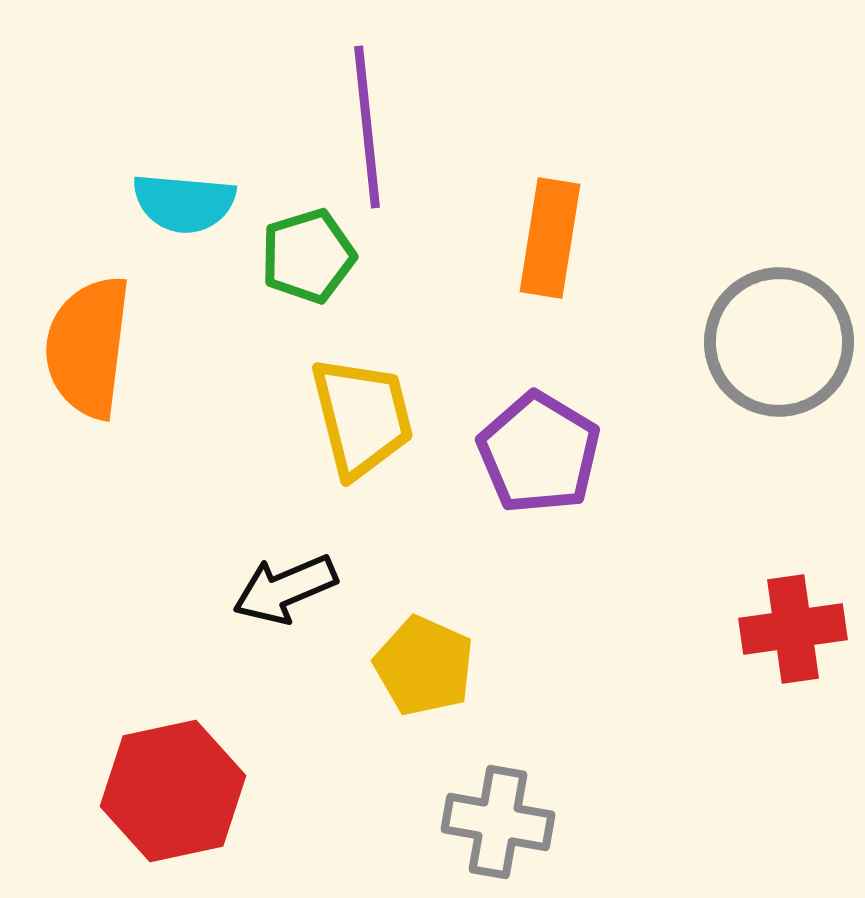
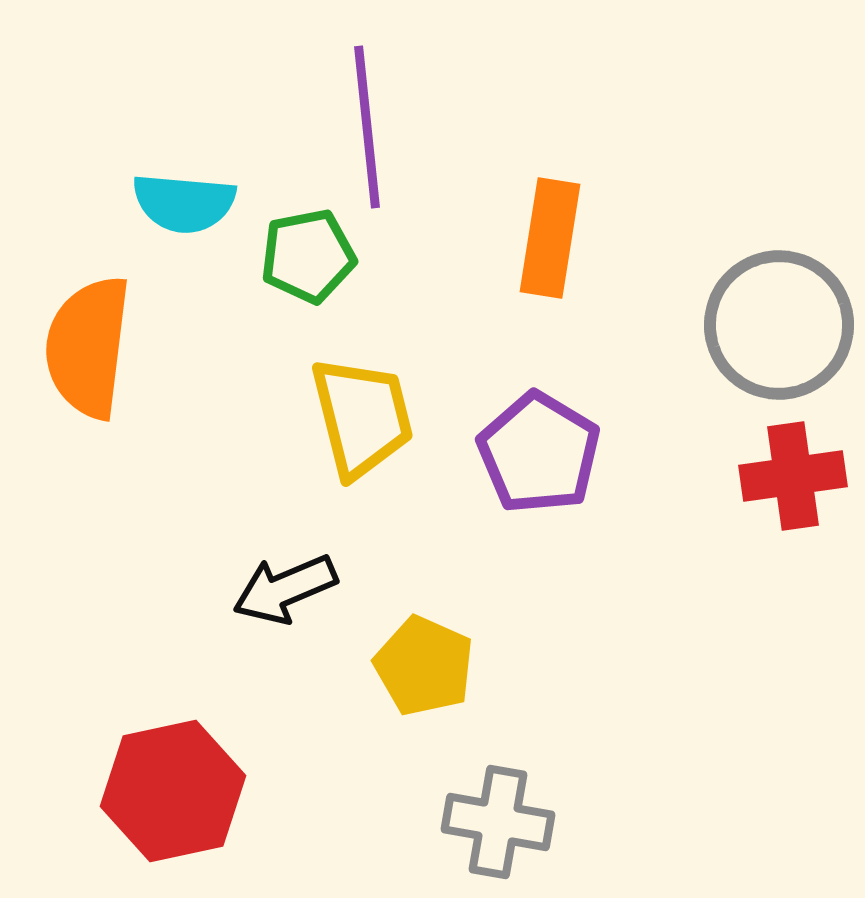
green pentagon: rotated 6 degrees clockwise
gray circle: moved 17 px up
red cross: moved 153 px up
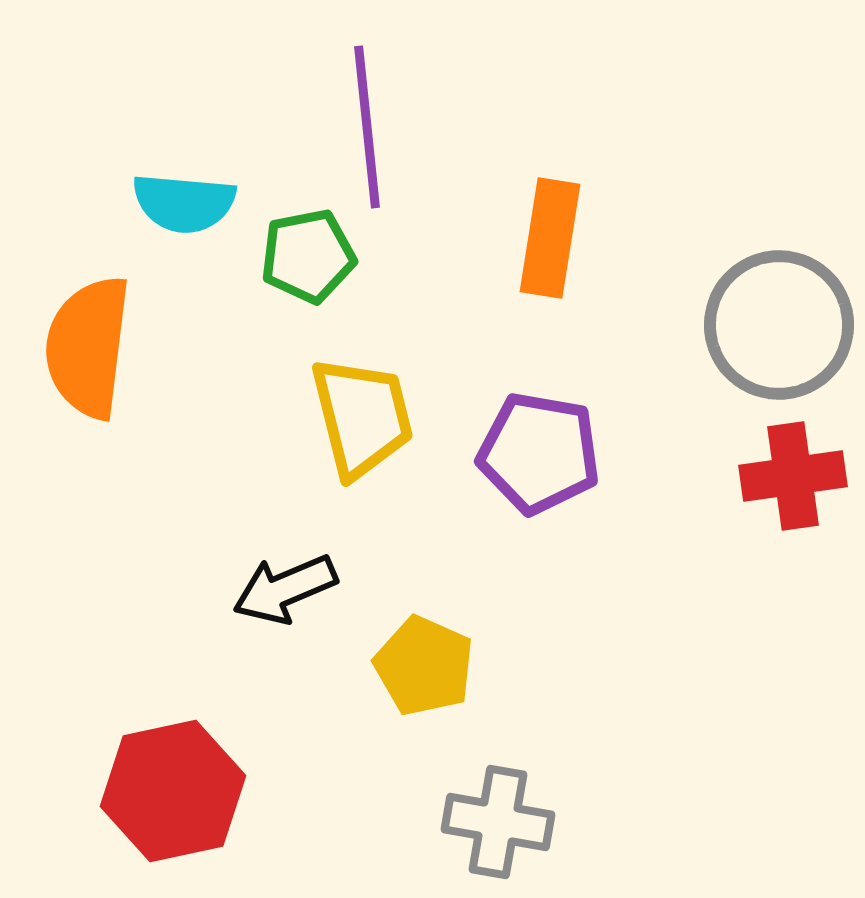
purple pentagon: rotated 21 degrees counterclockwise
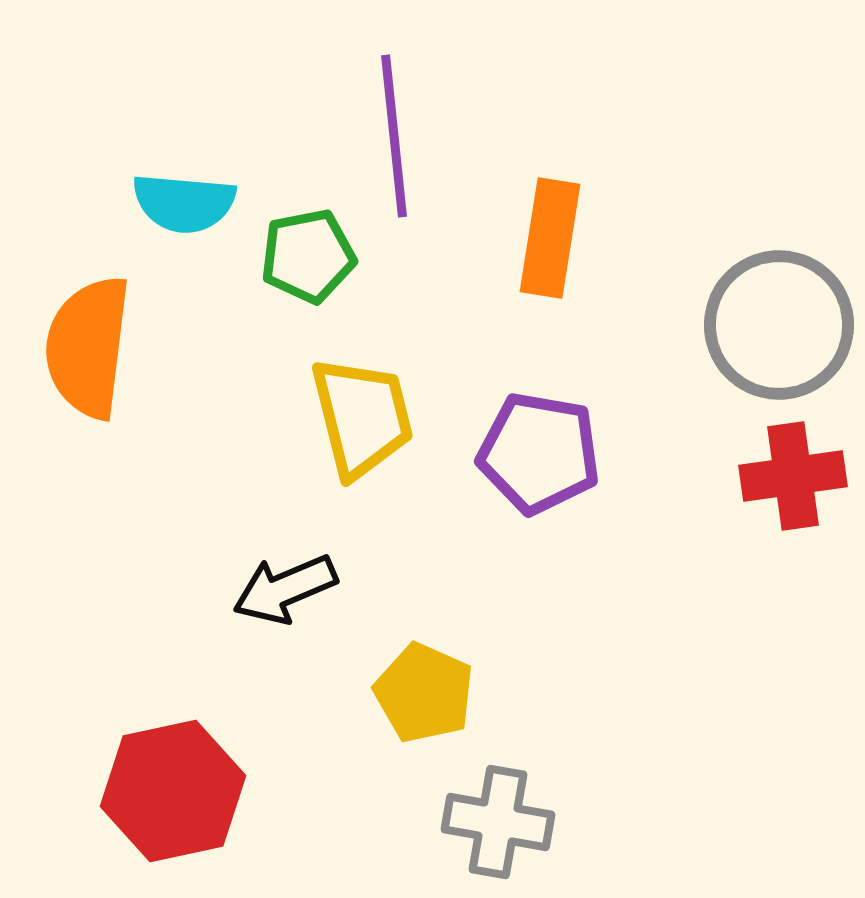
purple line: moved 27 px right, 9 px down
yellow pentagon: moved 27 px down
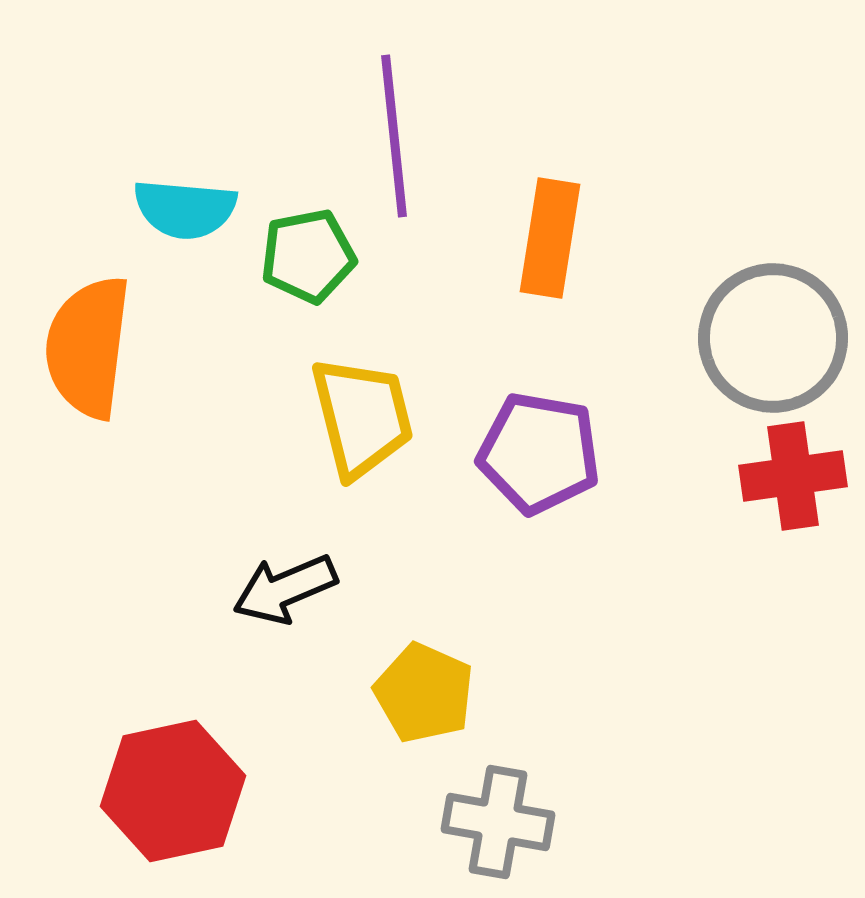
cyan semicircle: moved 1 px right, 6 px down
gray circle: moved 6 px left, 13 px down
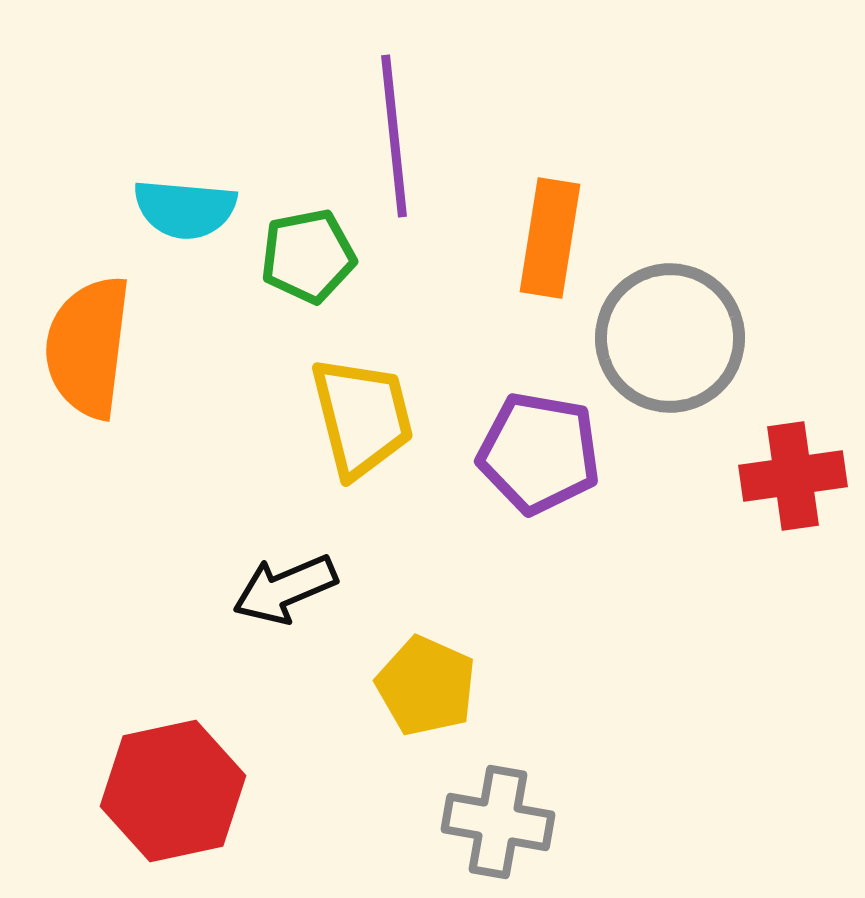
gray circle: moved 103 px left
yellow pentagon: moved 2 px right, 7 px up
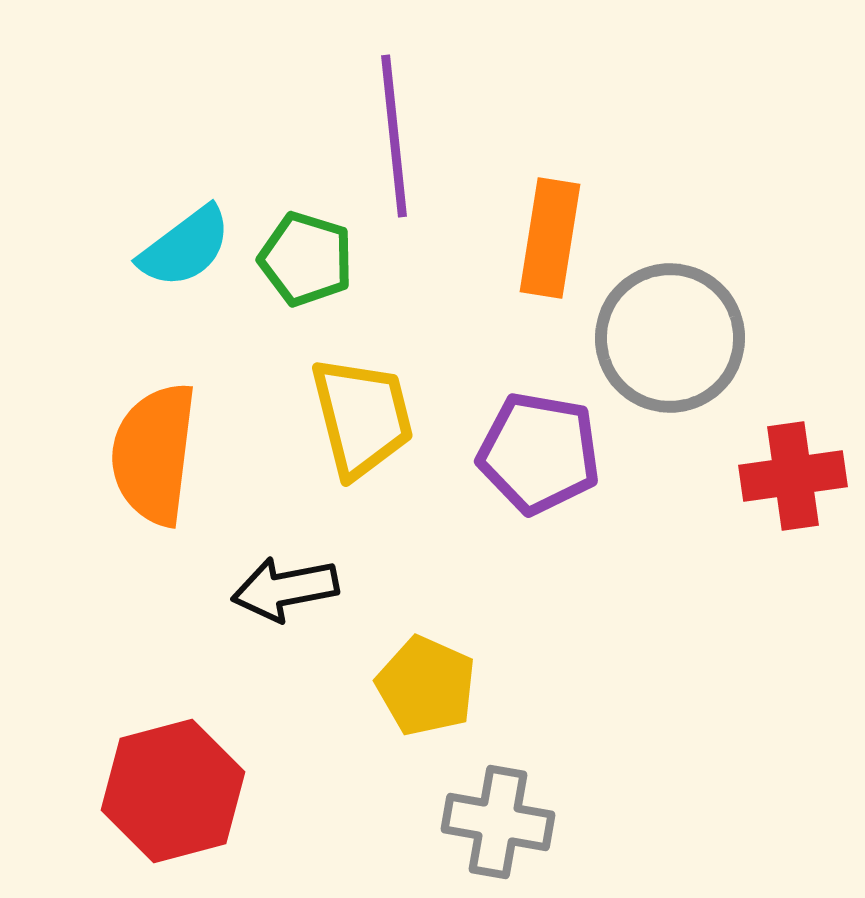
cyan semicircle: moved 38 px down; rotated 42 degrees counterclockwise
green pentagon: moved 2 px left, 3 px down; rotated 28 degrees clockwise
orange semicircle: moved 66 px right, 107 px down
black arrow: rotated 12 degrees clockwise
red hexagon: rotated 3 degrees counterclockwise
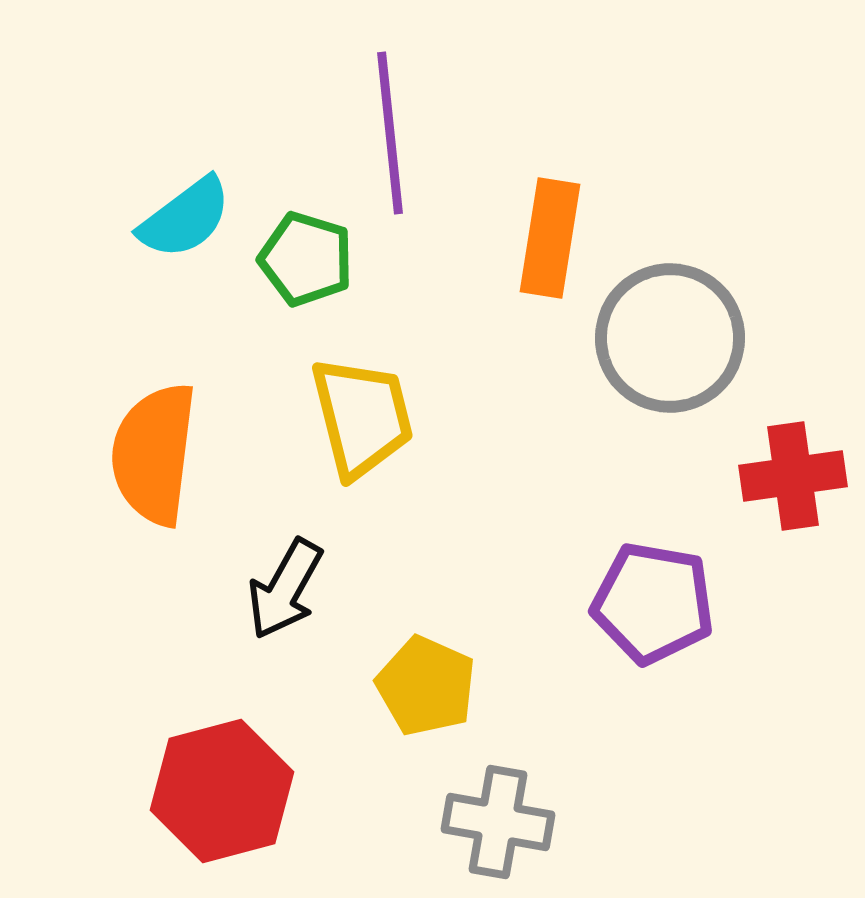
purple line: moved 4 px left, 3 px up
cyan semicircle: moved 29 px up
purple pentagon: moved 114 px right, 150 px down
black arrow: rotated 50 degrees counterclockwise
red hexagon: moved 49 px right
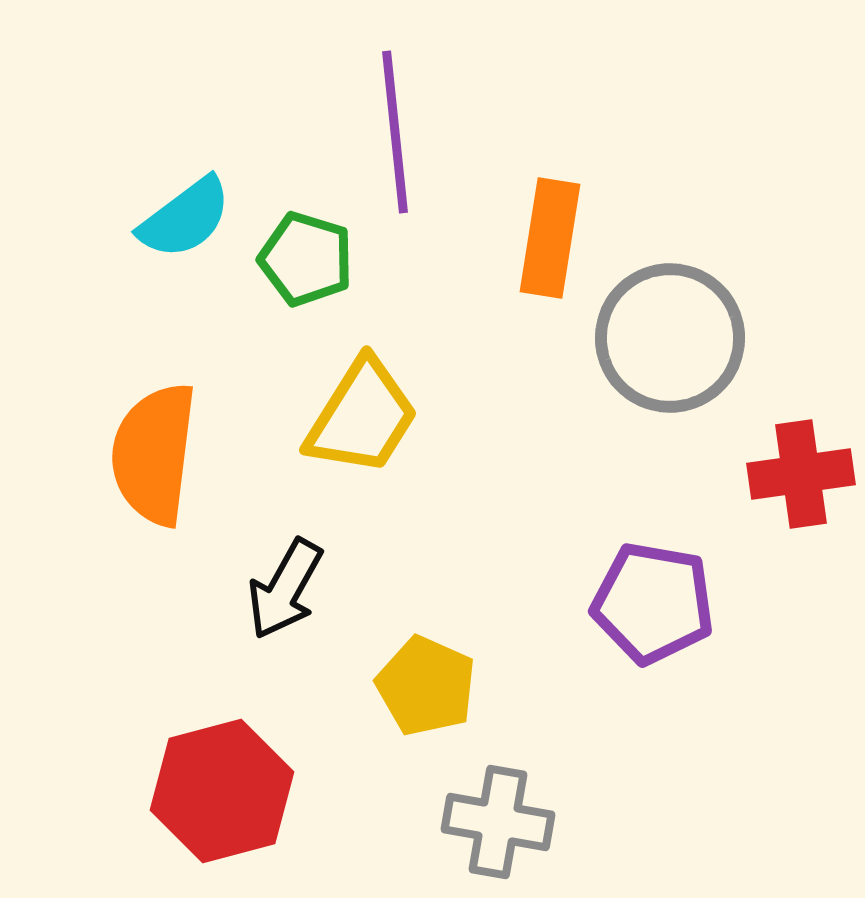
purple line: moved 5 px right, 1 px up
yellow trapezoid: rotated 46 degrees clockwise
red cross: moved 8 px right, 2 px up
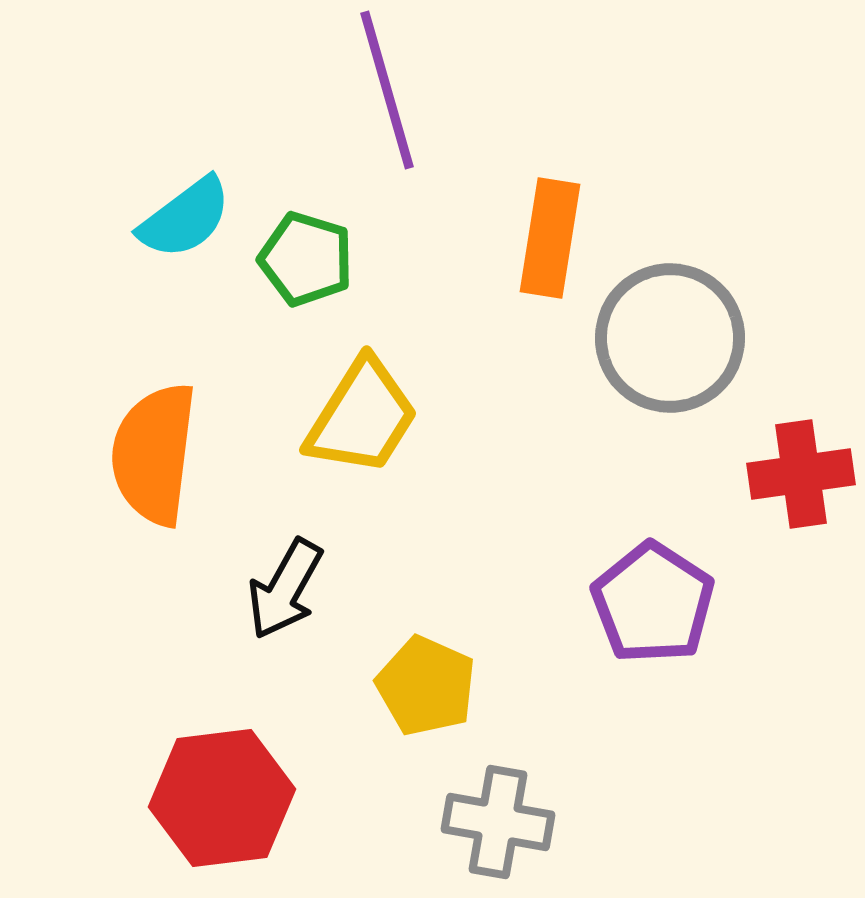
purple line: moved 8 px left, 42 px up; rotated 10 degrees counterclockwise
purple pentagon: rotated 23 degrees clockwise
red hexagon: moved 7 px down; rotated 8 degrees clockwise
